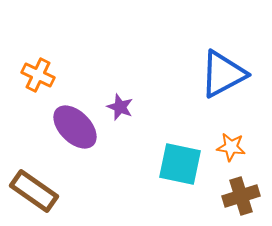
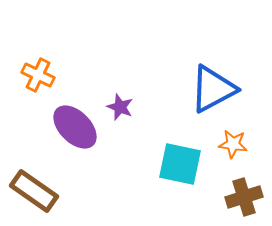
blue triangle: moved 10 px left, 15 px down
orange star: moved 2 px right, 3 px up
brown cross: moved 3 px right, 1 px down
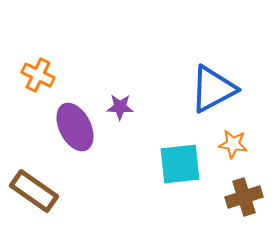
purple star: rotated 20 degrees counterclockwise
purple ellipse: rotated 18 degrees clockwise
cyan square: rotated 18 degrees counterclockwise
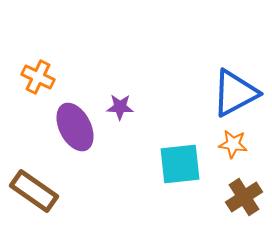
orange cross: moved 2 px down
blue triangle: moved 22 px right, 4 px down
brown cross: rotated 15 degrees counterclockwise
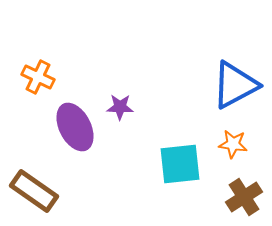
blue triangle: moved 8 px up
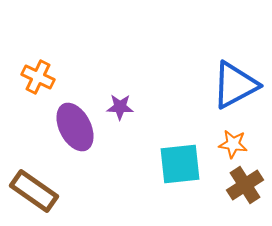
brown cross: moved 1 px right, 12 px up
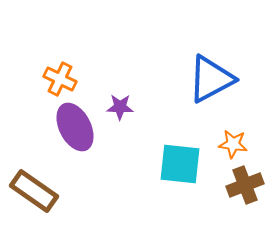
orange cross: moved 22 px right, 2 px down
blue triangle: moved 24 px left, 6 px up
cyan square: rotated 12 degrees clockwise
brown cross: rotated 12 degrees clockwise
